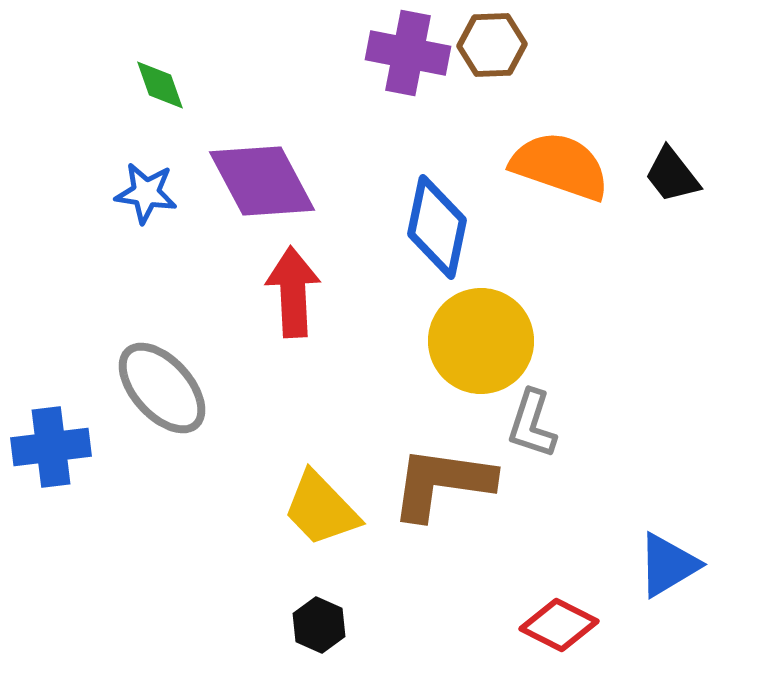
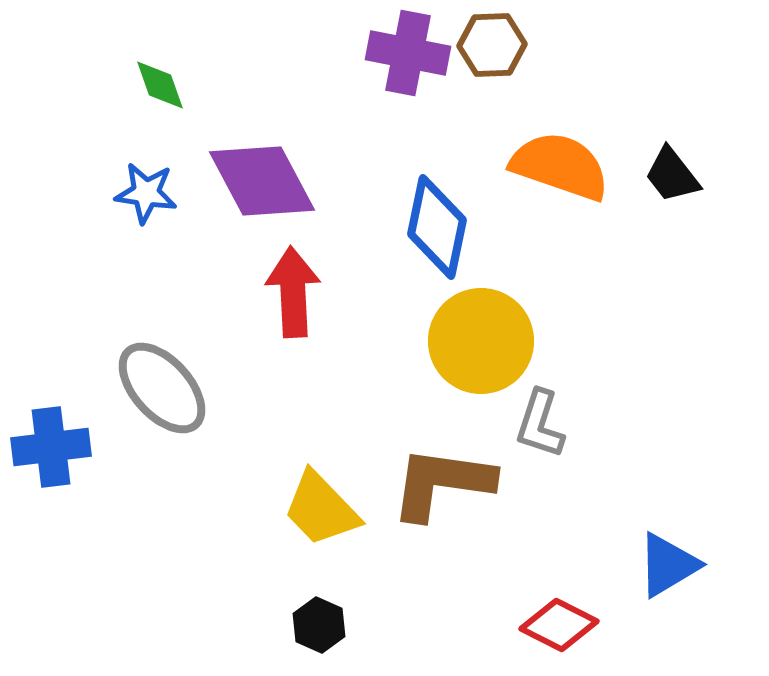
gray L-shape: moved 8 px right
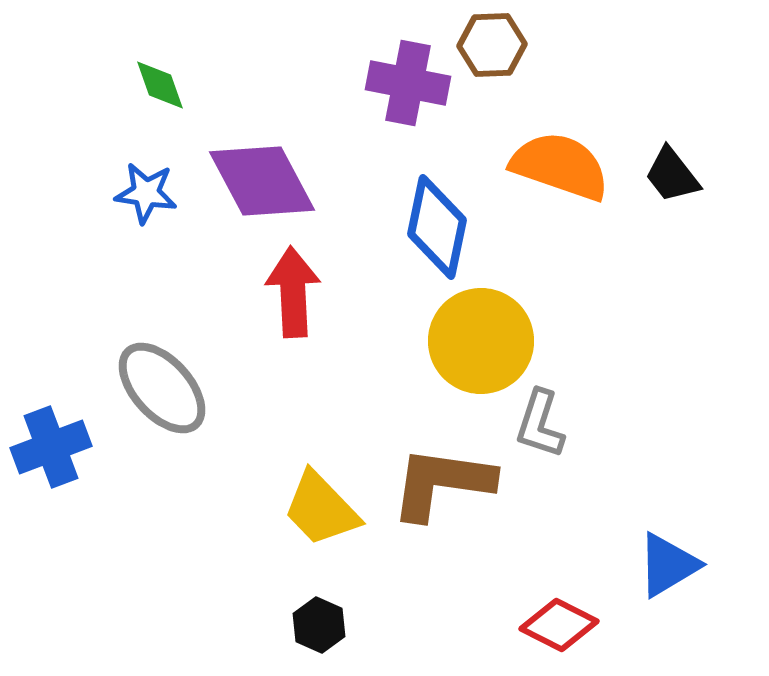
purple cross: moved 30 px down
blue cross: rotated 14 degrees counterclockwise
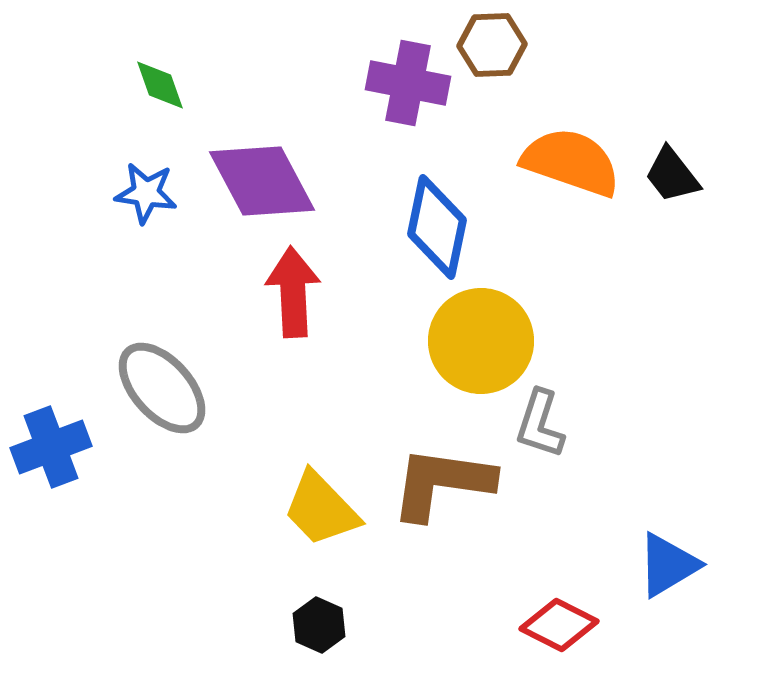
orange semicircle: moved 11 px right, 4 px up
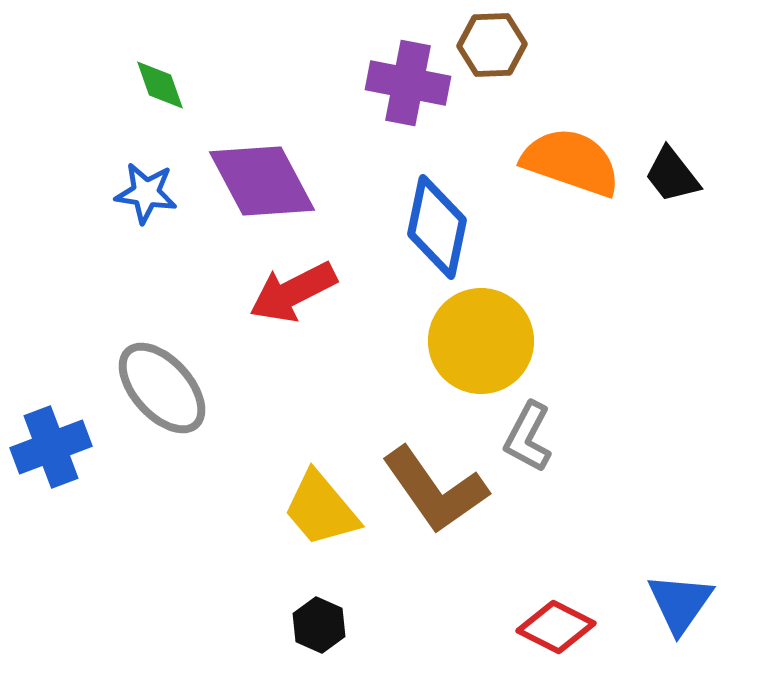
red arrow: rotated 114 degrees counterclockwise
gray L-shape: moved 12 px left, 13 px down; rotated 10 degrees clockwise
brown L-shape: moved 7 px left, 7 px down; rotated 133 degrees counterclockwise
yellow trapezoid: rotated 4 degrees clockwise
blue triangle: moved 12 px right, 38 px down; rotated 24 degrees counterclockwise
red diamond: moved 3 px left, 2 px down
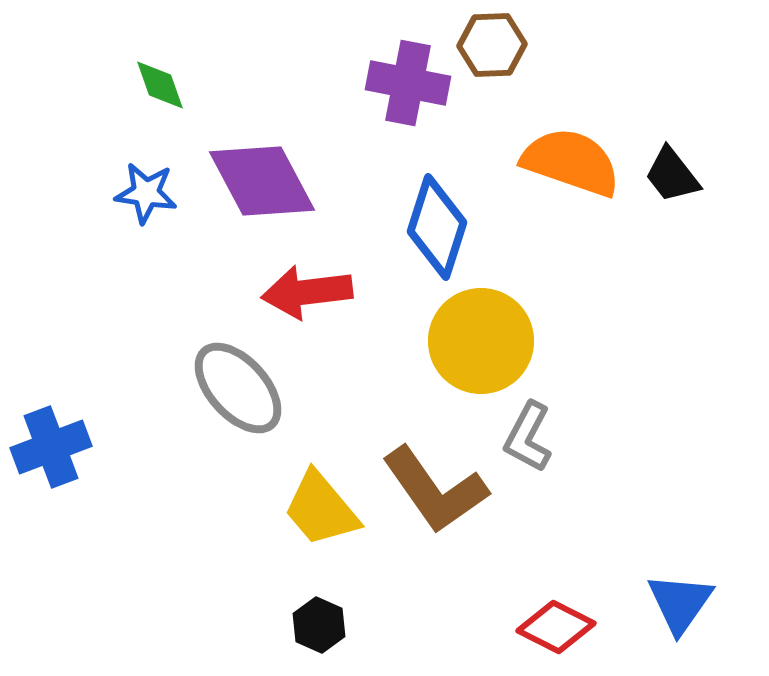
blue diamond: rotated 6 degrees clockwise
red arrow: moved 14 px right; rotated 20 degrees clockwise
gray ellipse: moved 76 px right
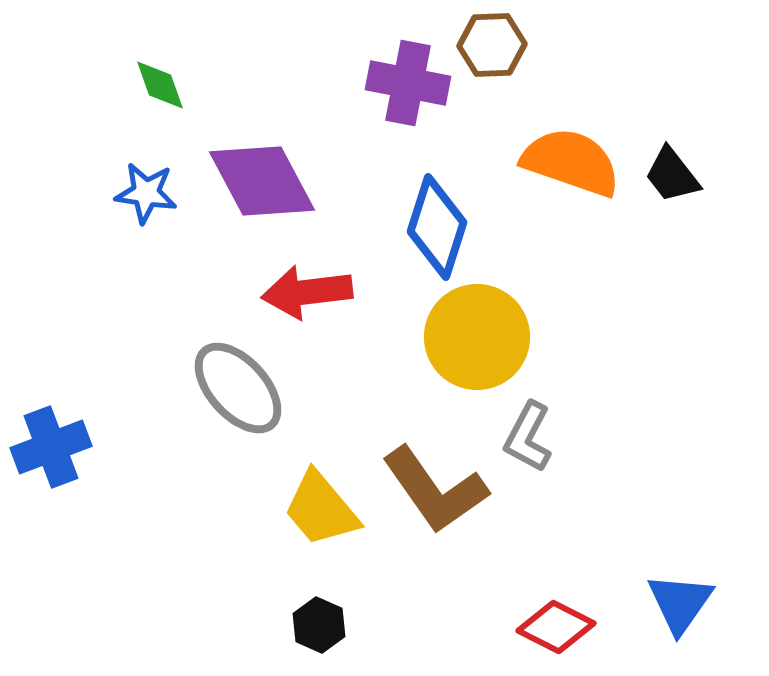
yellow circle: moved 4 px left, 4 px up
